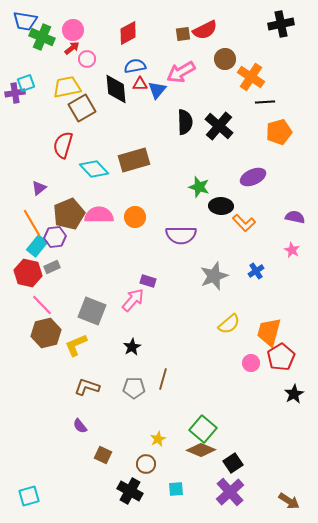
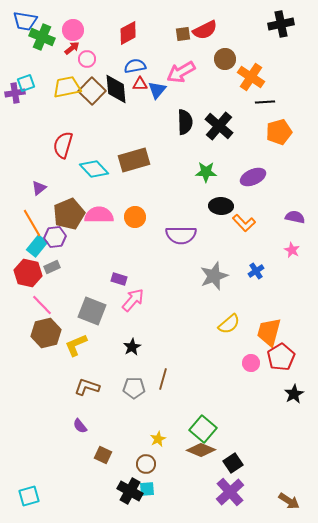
brown square at (82, 108): moved 10 px right, 17 px up; rotated 16 degrees counterclockwise
green star at (199, 187): moved 7 px right, 15 px up; rotated 15 degrees counterclockwise
purple rectangle at (148, 281): moved 29 px left, 2 px up
cyan square at (176, 489): moved 29 px left
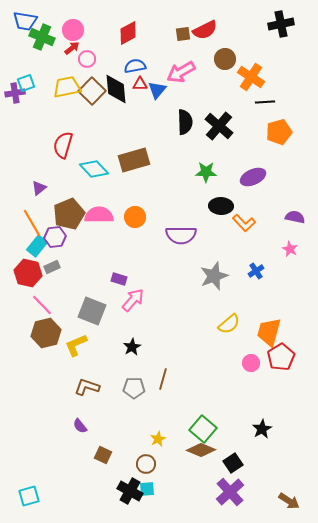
pink star at (292, 250): moved 2 px left, 1 px up
black star at (294, 394): moved 32 px left, 35 px down
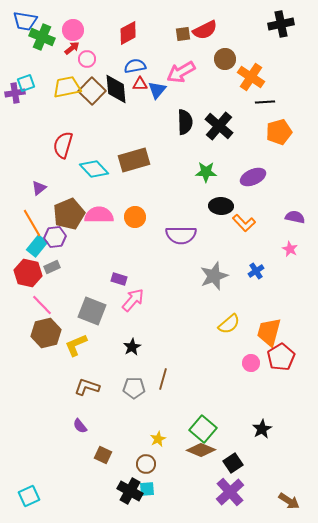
cyan square at (29, 496): rotated 10 degrees counterclockwise
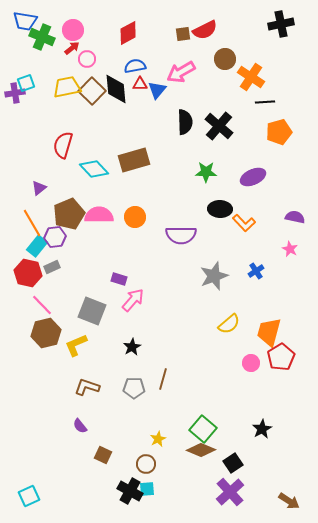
black ellipse at (221, 206): moved 1 px left, 3 px down
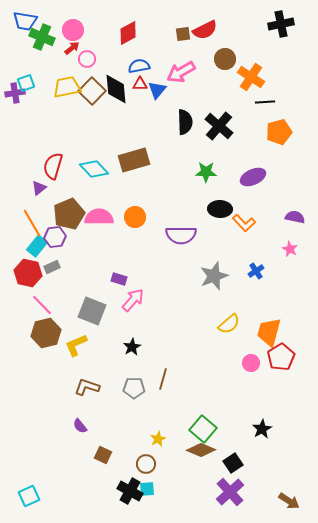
blue semicircle at (135, 66): moved 4 px right
red semicircle at (63, 145): moved 10 px left, 21 px down
pink semicircle at (99, 215): moved 2 px down
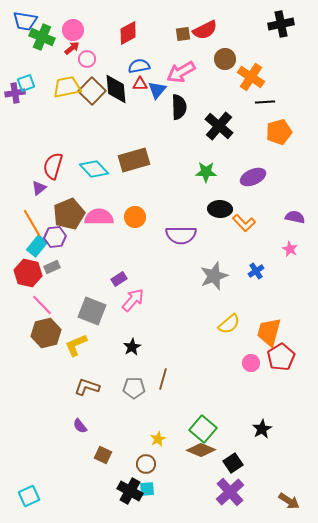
black semicircle at (185, 122): moved 6 px left, 15 px up
purple rectangle at (119, 279): rotated 49 degrees counterclockwise
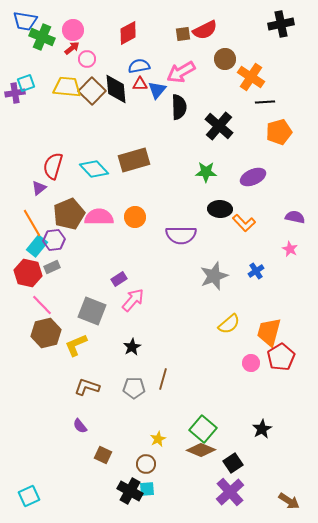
yellow trapezoid at (67, 87): rotated 16 degrees clockwise
purple hexagon at (55, 237): moved 1 px left, 3 px down
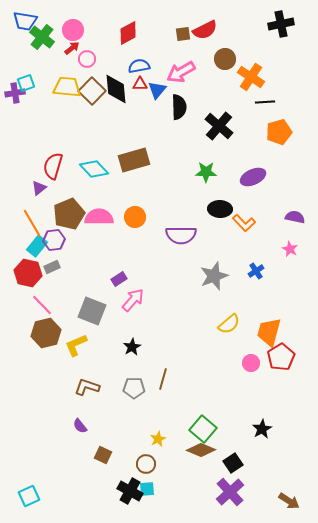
green cross at (42, 37): rotated 15 degrees clockwise
